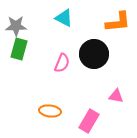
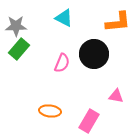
green rectangle: rotated 25 degrees clockwise
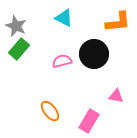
gray star: rotated 25 degrees clockwise
pink semicircle: moved 2 px up; rotated 126 degrees counterclockwise
orange ellipse: rotated 45 degrees clockwise
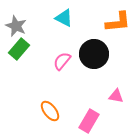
pink semicircle: rotated 36 degrees counterclockwise
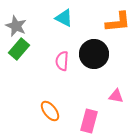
pink semicircle: rotated 36 degrees counterclockwise
pink rectangle: rotated 15 degrees counterclockwise
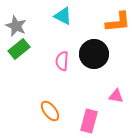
cyan triangle: moved 1 px left, 2 px up
green rectangle: rotated 10 degrees clockwise
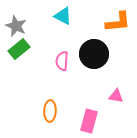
orange ellipse: rotated 40 degrees clockwise
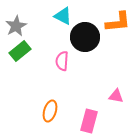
gray star: rotated 20 degrees clockwise
green rectangle: moved 1 px right, 2 px down
black circle: moved 9 px left, 17 px up
orange ellipse: rotated 15 degrees clockwise
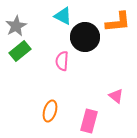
pink triangle: rotated 28 degrees clockwise
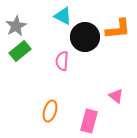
orange L-shape: moved 7 px down
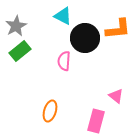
black circle: moved 1 px down
pink semicircle: moved 2 px right
pink rectangle: moved 7 px right
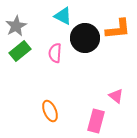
pink semicircle: moved 9 px left, 8 px up
orange ellipse: rotated 40 degrees counterclockwise
